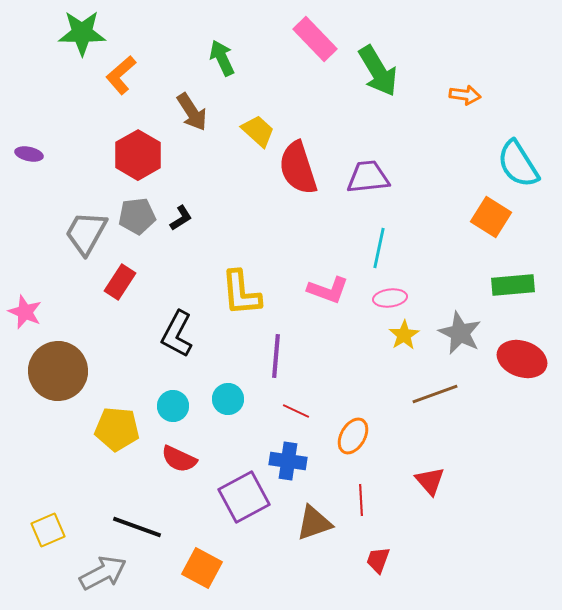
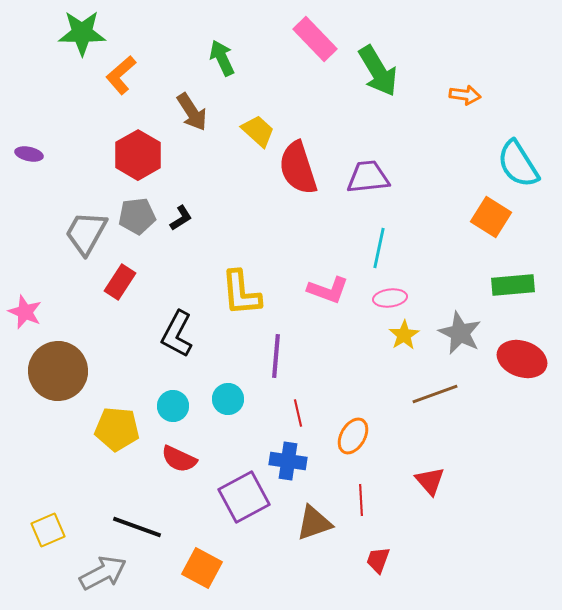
red line at (296, 411): moved 2 px right, 2 px down; rotated 52 degrees clockwise
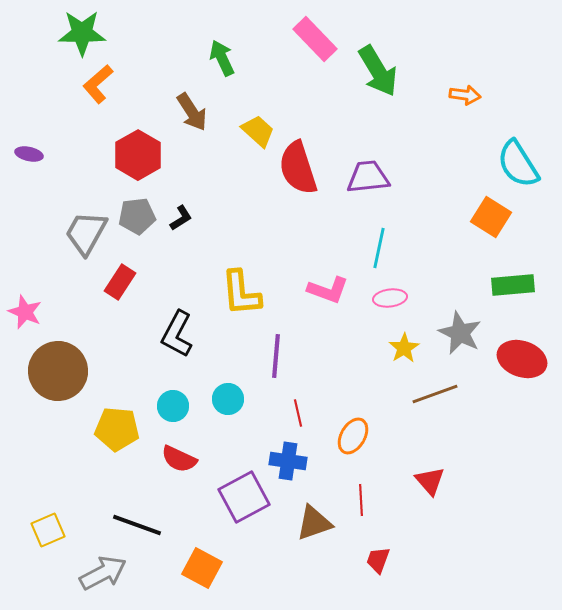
orange L-shape at (121, 75): moved 23 px left, 9 px down
yellow star at (404, 335): moved 13 px down
black line at (137, 527): moved 2 px up
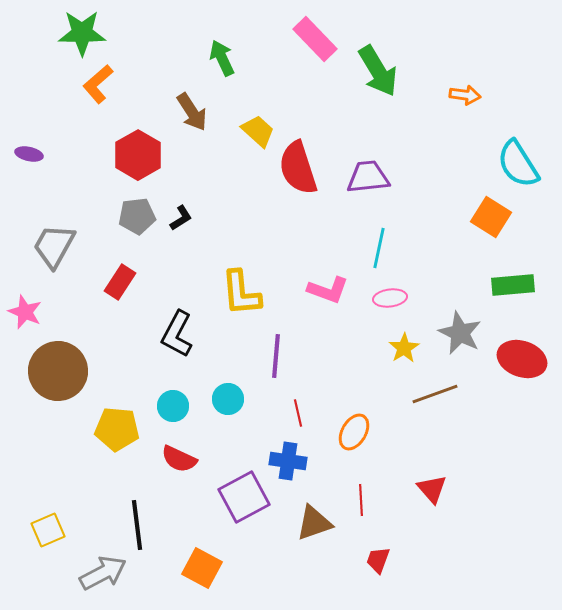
gray trapezoid at (86, 233): moved 32 px left, 13 px down
orange ellipse at (353, 436): moved 1 px right, 4 px up
red triangle at (430, 481): moved 2 px right, 8 px down
black line at (137, 525): rotated 63 degrees clockwise
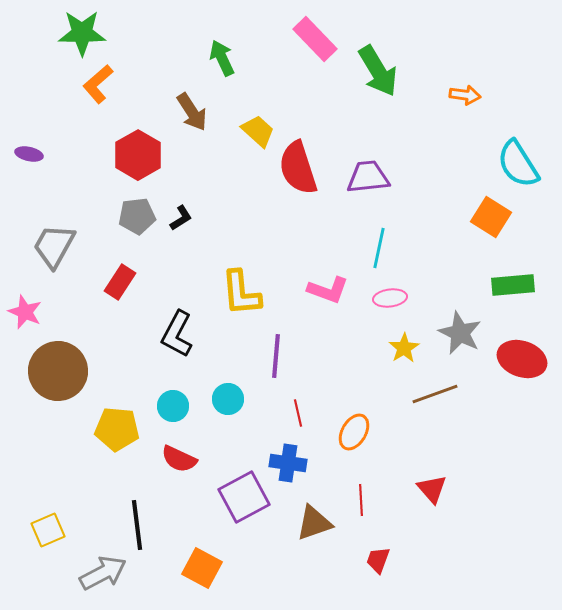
blue cross at (288, 461): moved 2 px down
